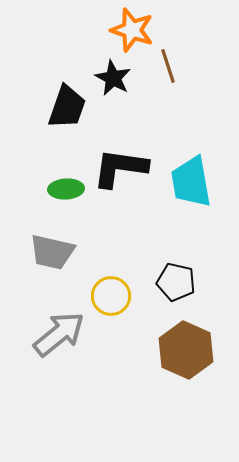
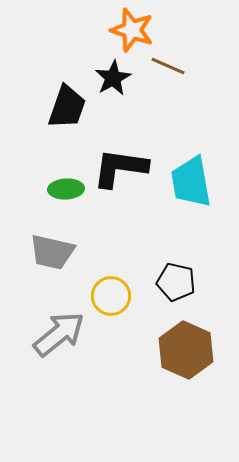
brown line: rotated 48 degrees counterclockwise
black star: rotated 15 degrees clockwise
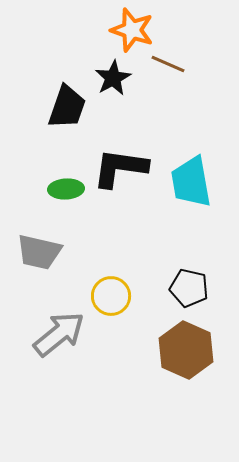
brown line: moved 2 px up
gray trapezoid: moved 13 px left
black pentagon: moved 13 px right, 6 px down
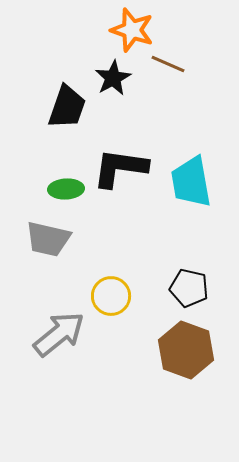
gray trapezoid: moved 9 px right, 13 px up
brown hexagon: rotated 4 degrees counterclockwise
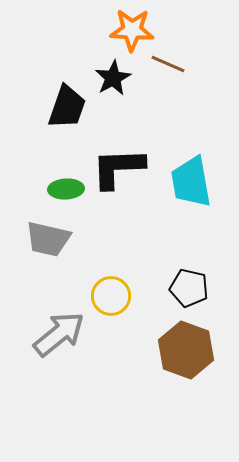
orange star: rotated 15 degrees counterclockwise
black L-shape: moved 2 px left; rotated 10 degrees counterclockwise
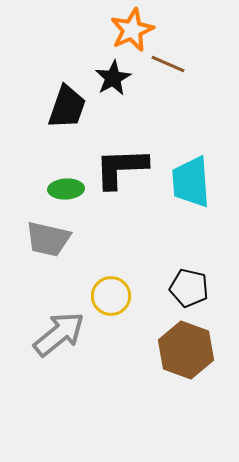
orange star: rotated 27 degrees counterclockwise
black L-shape: moved 3 px right
cyan trapezoid: rotated 6 degrees clockwise
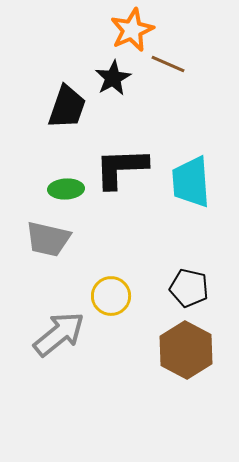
brown hexagon: rotated 8 degrees clockwise
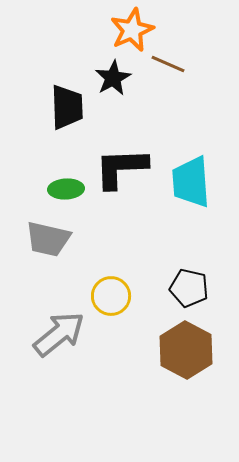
black trapezoid: rotated 21 degrees counterclockwise
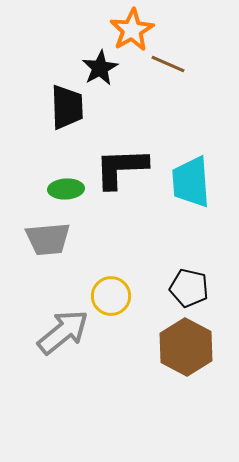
orange star: rotated 6 degrees counterclockwise
black star: moved 13 px left, 10 px up
gray trapezoid: rotated 18 degrees counterclockwise
gray arrow: moved 4 px right, 2 px up
brown hexagon: moved 3 px up
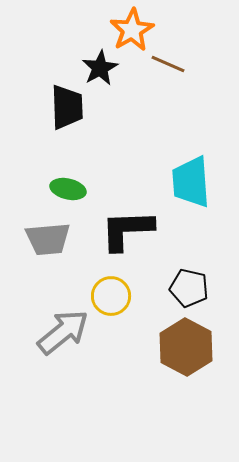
black L-shape: moved 6 px right, 62 px down
green ellipse: moved 2 px right; rotated 16 degrees clockwise
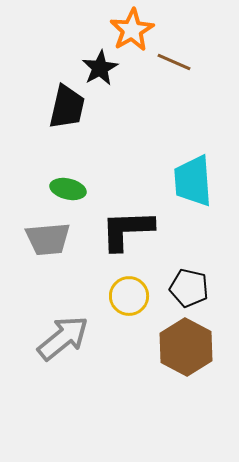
brown line: moved 6 px right, 2 px up
black trapezoid: rotated 15 degrees clockwise
cyan trapezoid: moved 2 px right, 1 px up
yellow circle: moved 18 px right
gray arrow: moved 6 px down
